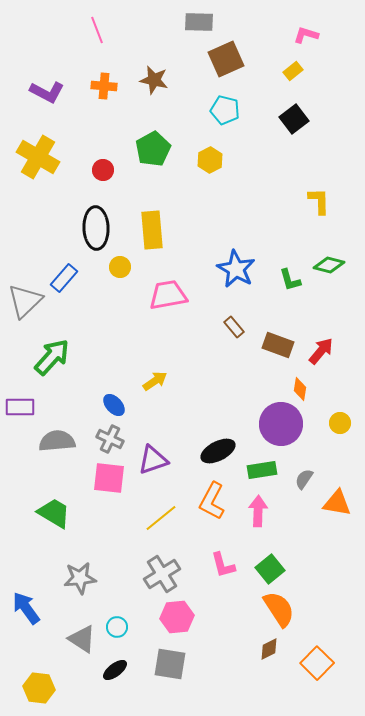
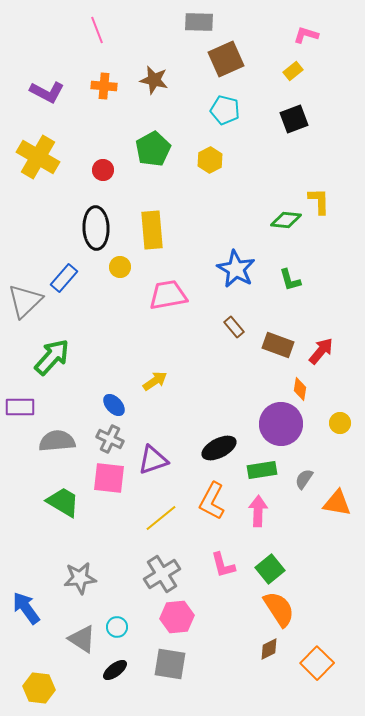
black square at (294, 119): rotated 16 degrees clockwise
green diamond at (329, 265): moved 43 px left, 45 px up; rotated 8 degrees counterclockwise
black ellipse at (218, 451): moved 1 px right, 3 px up
green trapezoid at (54, 513): moved 9 px right, 11 px up
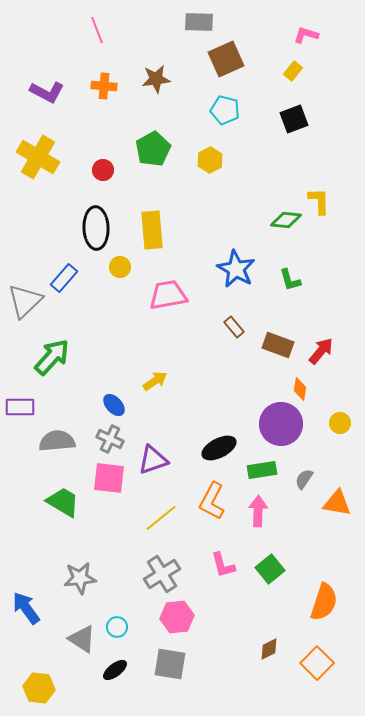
yellow rectangle at (293, 71): rotated 12 degrees counterclockwise
brown star at (154, 80): moved 2 px right, 1 px up; rotated 20 degrees counterclockwise
orange semicircle at (279, 609): moved 45 px right, 7 px up; rotated 51 degrees clockwise
